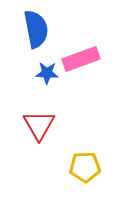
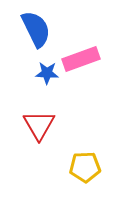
blue semicircle: rotated 15 degrees counterclockwise
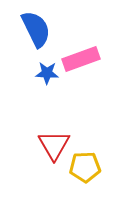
red triangle: moved 15 px right, 20 px down
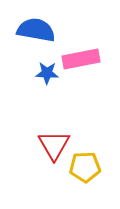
blue semicircle: moved 1 px down; rotated 54 degrees counterclockwise
pink rectangle: rotated 9 degrees clockwise
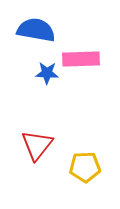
pink rectangle: rotated 9 degrees clockwise
red triangle: moved 17 px left; rotated 8 degrees clockwise
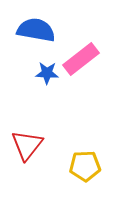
pink rectangle: rotated 36 degrees counterclockwise
red triangle: moved 10 px left
yellow pentagon: moved 1 px up
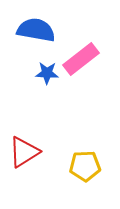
red triangle: moved 3 px left, 7 px down; rotated 20 degrees clockwise
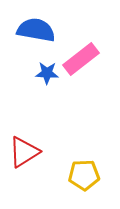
yellow pentagon: moved 1 px left, 9 px down
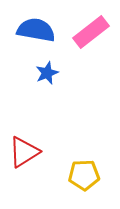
pink rectangle: moved 10 px right, 27 px up
blue star: rotated 25 degrees counterclockwise
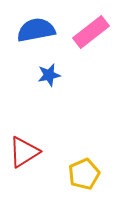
blue semicircle: rotated 21 degrees counterclockwise
blue star: moved 2 px right, 2 px down; rotated 10 degrees clockwise
yellow pentagon: moved 1 px up; rotated 20 degrees counterclockwise
